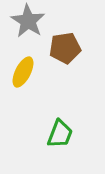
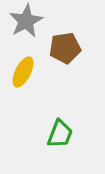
gray star: moved 2 px left; rotated 12 degrees clockwise
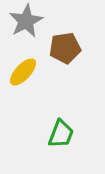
yellow ellipse: rotated 16 degrees clockwise
green trapezoid: moved 1 px right
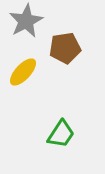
green trapezoid: rotated 12 degrees clockwise
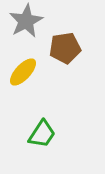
green trapezoid: moved 19 px left
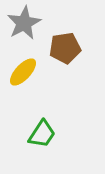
gray star: moved 2 px left, 2 px down
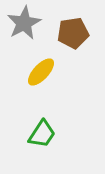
brown pentagon: moved 8 px right, 15 px up
yellow ellipse: moved 18 px right
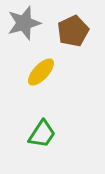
gray star: rotated 12 degrees clockwise
brown pentagon: moved 2 px up; rotated 16 degrees counterclockwise
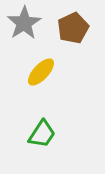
gray star: rotated 16 degrees counterclockwise
brown pentagon: moved 3 px up
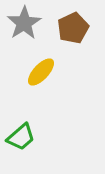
green trapezoid: moved 21 px left, 3 px down; rotated 16 degrees clockwise
